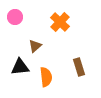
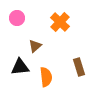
pink circle: moved 2 px right, 1 px down
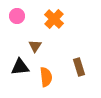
pink circle: moved 2 px up
orange cross: moved 6 px left, 3 px up
brown triangle: rotated 16 degrees counterclockwise
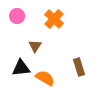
black triangle: moved 1 px right, 1 px down
orange semicircle: moved 1 px left, 1 px down; rotated 54 degrees counterclockwise
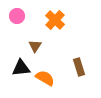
orange cross: moved 1 px right, 1 px down
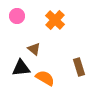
brown triangle: moved 1 px left, 3 px down; rotated 24 degrees counterclockwise
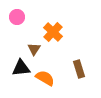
pink circle: moved 1 px down
orange cross: moved 2 px left, 12 px down
brown triangle: rotated 24 degrees clockwise
brown rectangle: moved 2 px down
